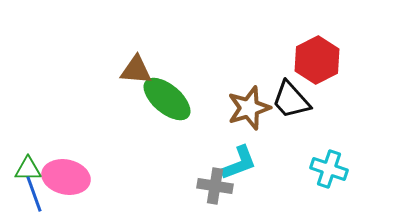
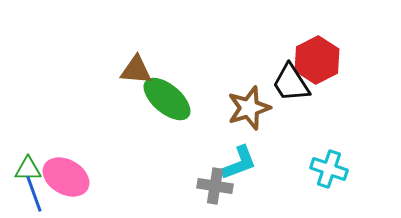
black trapezoid: moved 17 px up; rotated 9 degrees clockwise
pink ellipse: rotated 18 degrees clockwise
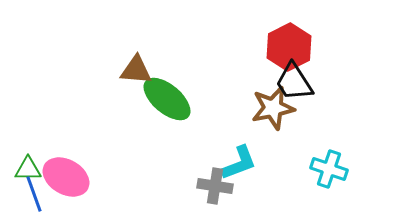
red hexagon: moved 28 px left, 13 px up
black trapezoid: moved 3 px right, 1 px up
brown star: moved 24 px right; rotated 6 degrees clockwise
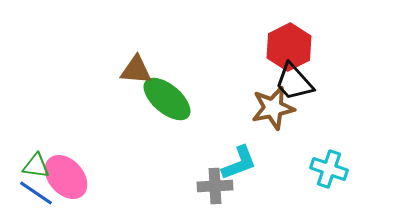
black trapezoid: rotated 9 degrees counterclockwise
green triangle: moved 8 px right, 3 px up; rotated 8 degrees clockwise
pink ellipse: rotated 18 degrees clockwise
gray cross: rotated 12 degrees counterclockwise
blue line: moved 2 px right, 1 px up; rotated 36 degrees counterclockwise
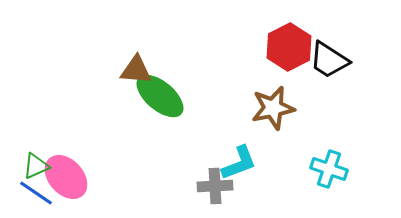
black trapezoid: moved 35 px right, 22 px up; rotated 15 degrees counterclockwise
green ellipse: moved 7 px left, 3 px up
green triangle: rotated 32 degrees counterclockwise
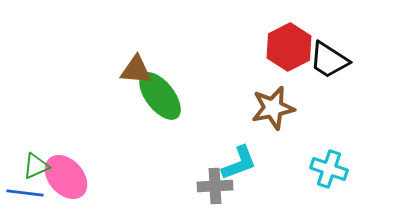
green ellipse: rotated 12 degrees clockwise
blue line: moved 11 px left; rotated 27 degrees counterclockwise
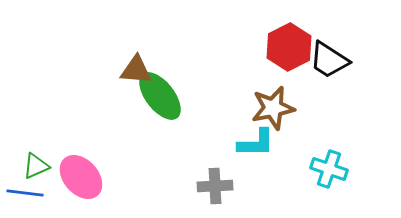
cyan L-shape: moved 17 px right, 20 px up; rotated 21 degrees clockwise
pink ellipse: moved 15 px right
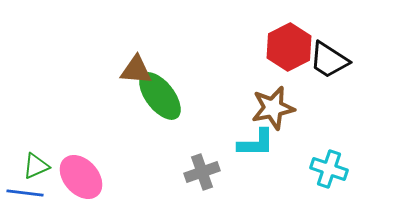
gray cross: moved 13 px left, 14 px up; rotated 16 degrees counterclockwise
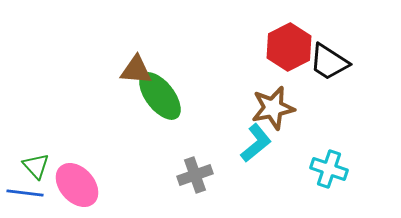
black trapezoid: moved 2 px down
cyan L-shape: rotated 39 degrees counterclockwise
green triangle: rotated 48 degrees counterclockwise
gray cross: moved 7 px left, 3 px down
pink ellipse: moved 4 px left, 8 px down
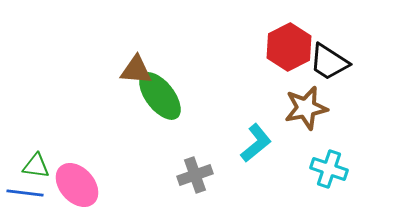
brown star: moved 33 px right
green triangle: rotated 40 degrees counterclockwise
